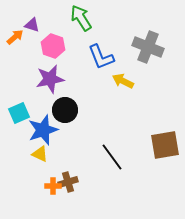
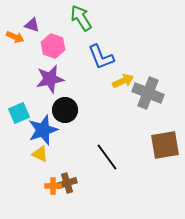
orange arrow: rotated 66 degrees clockwise
gray cross: moved 46 px down
yellow arrow: rotated 130 degrees clockwise
black line: moved 5 px left
brown cross: moved 1 px left, 1 px down
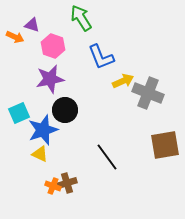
orange cross: rotated 21 degrees clockwise
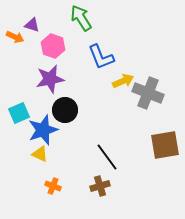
brown cross: moved 33 px right, 3 px down
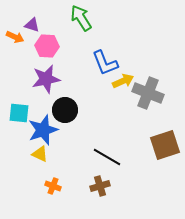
pink hexagon: moved 6 px left; rotated 15 degrees counterclockwise
blue L-shape: moved 4 px right, 6 px down
purple star: moved 4 px left
cyan square: rotated 30 degrees clockwise
brown square: rotated 8 degrees counterclockwise
black line: rotated 24 degrees counterclockwise
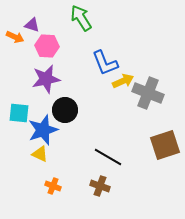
black line: moved 1 px right
brown cross: rotated 36 degrees clockwise
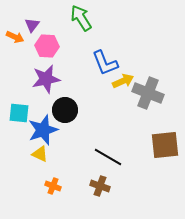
purple triangle: rotated 49 degrees clockwise
brown square: rotated 12 degrees clockwise
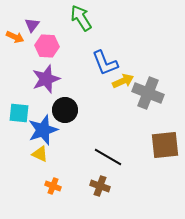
purple star: rotated 8 degrees counterclockwise
